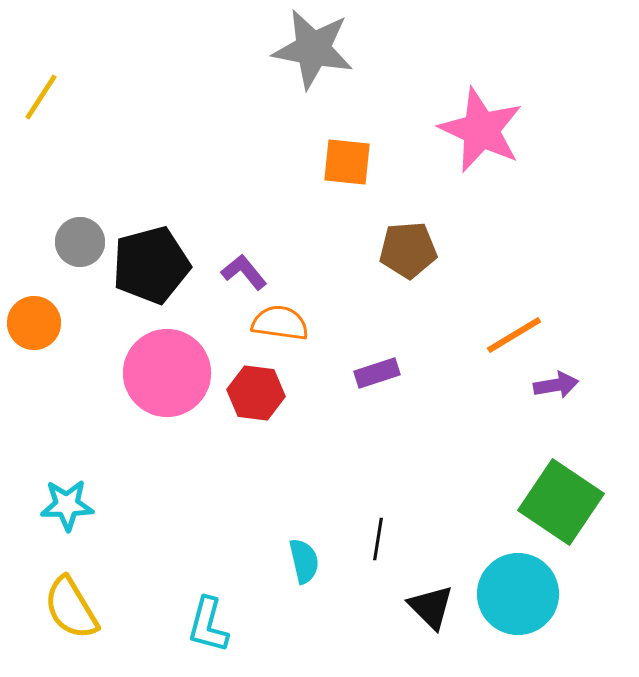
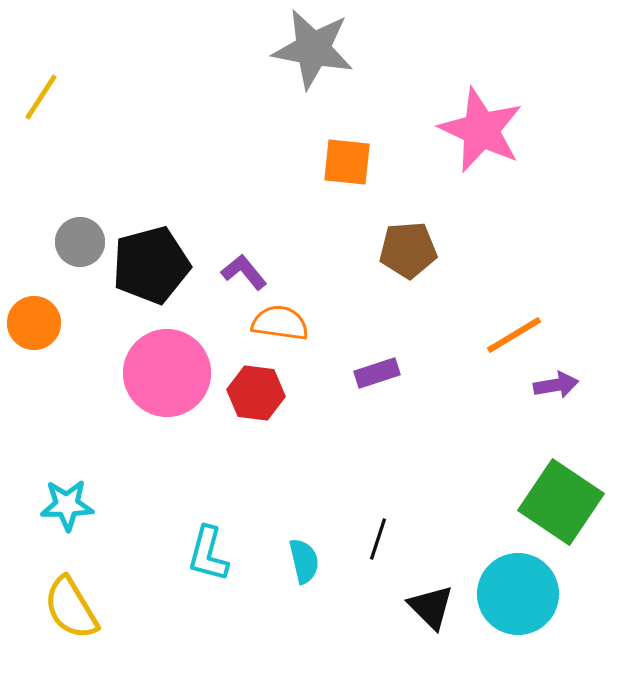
black line: rotated 9 degrees clockwise
cyan L-shape: moved 71 px up
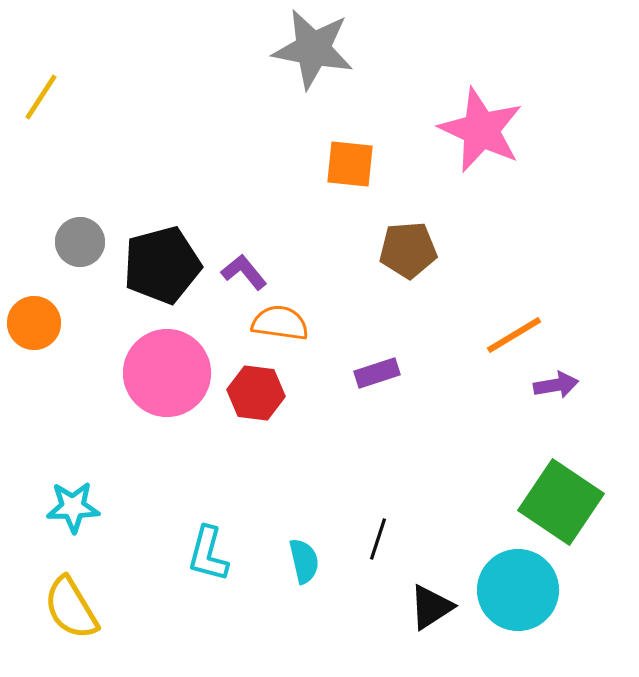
orange square: moved 3 px right, 2 px down
black pentagon: moved 11 px right
cyan star: moved 6 px right, 2 px down
cyan circle: moved 4 px up
black triangle: rotated 42 degrees clockwise
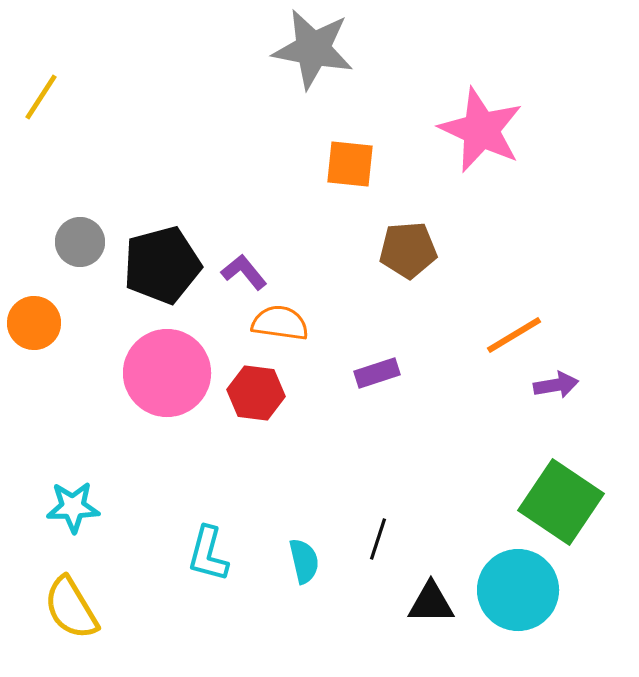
black triangle: moved 4 px up; rotated 33 degrees clockwise
